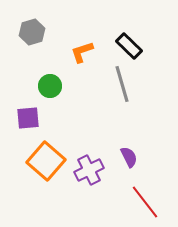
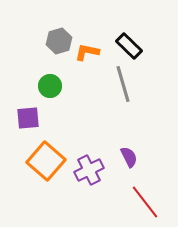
gray hexagon: moved 27 px right, 9 px down
orange L-shape: moved 5 px right; rotated 30 degrees clockwise
gray line: moved 1 px right
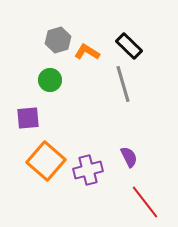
gray hexagon: moved 1 px left, 1 px up
orange L-shape: rotated 20 degrees clockwise
green circle: moved 6 px up
purple cross: moved 1 px left; rotated 12 degrees clockwise
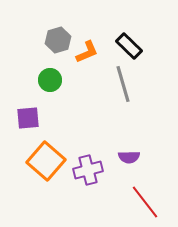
orange L-shape: rotated 125 degrees clockwise
purple semicircle: rotated 115 degrees clockwise
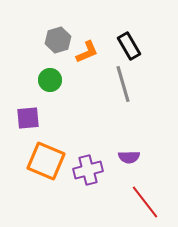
black rectangle: rotated 16 degrees clockwise
orange square: rotated 18 degrees counterclockwise
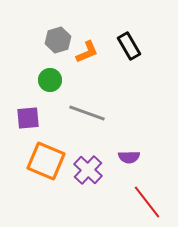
gray line: moved 36 px left, 29 px down; rotated 54 degrees counterclockwise
purple cross: rotated 32 degrees counterclockwise
red line: moved 2 px right
